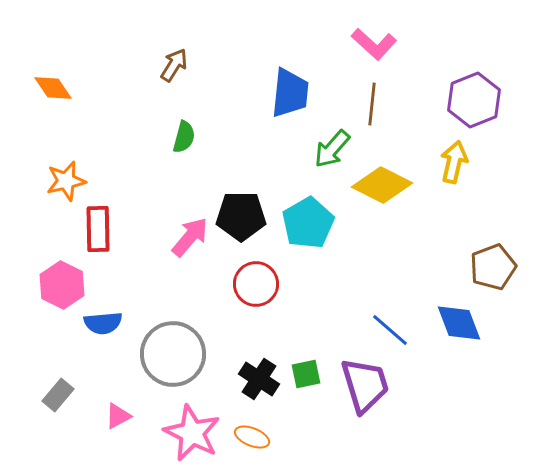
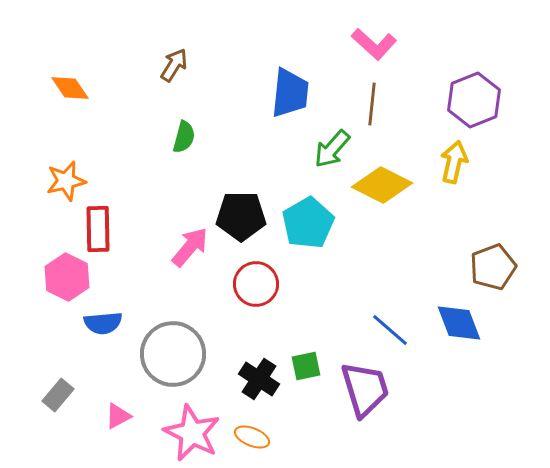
orange diamond: moved 17 px right
pink arrow: moved 10 px down
pink hexagon: moved 5 px right, 8 px up
green square: moved 8 px up
purple trapezoid: moved 4 px down
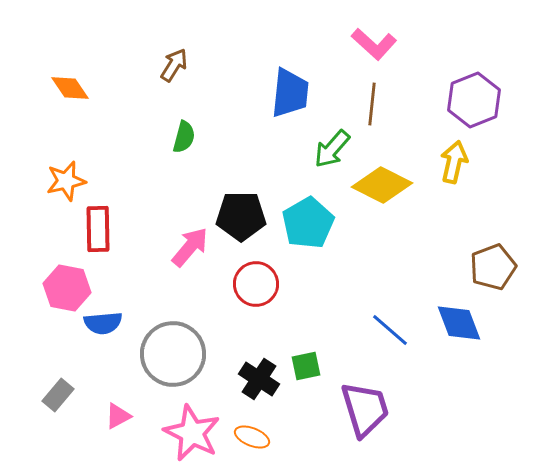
pink hexagon: moved 11 px down; rotated 15 degrees counterclockwise
purple trapezoid: moved 20 px down
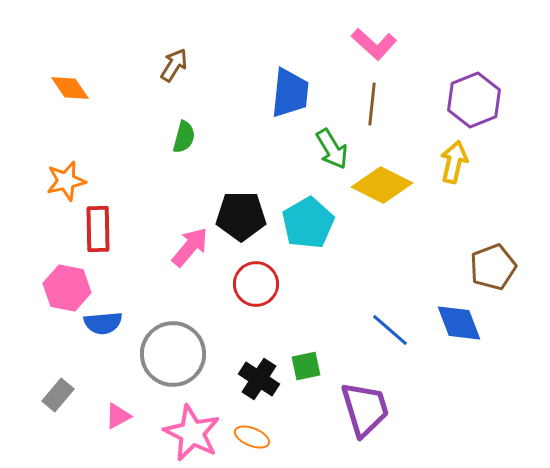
green arrow: rotated 72 degrees counterclockwise
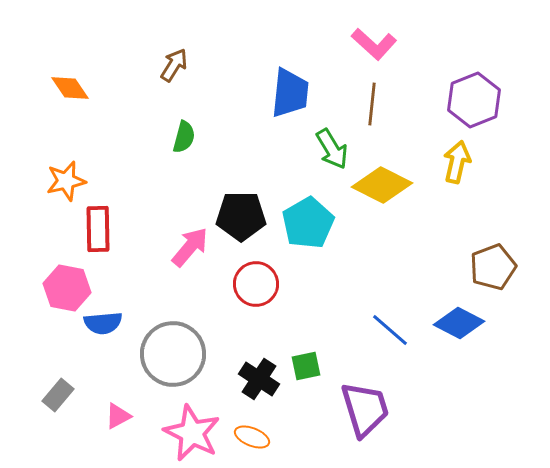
yellow arrow: moved 3 px right
blue diamond: rotated 42 degrees counterclockwise
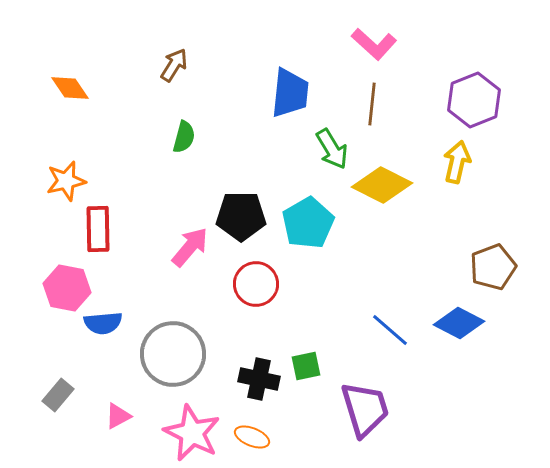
black cross: rotated 21 degrees counterclockwise
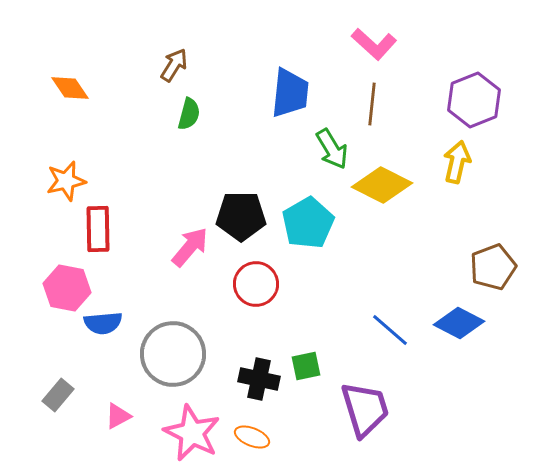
green semicircle: moved 5 px right, 23 px up
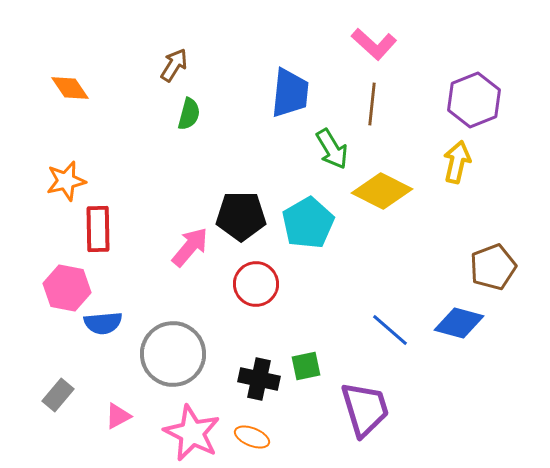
yellow diamond: moved 6 px down
blue diamond: rotated 12 degrees counterclockwise
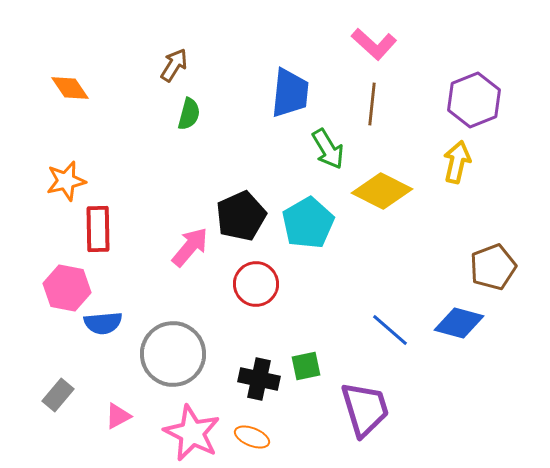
green arrow: moved 4 px left
black pentagon: rotated 24 degrees counterclockwise
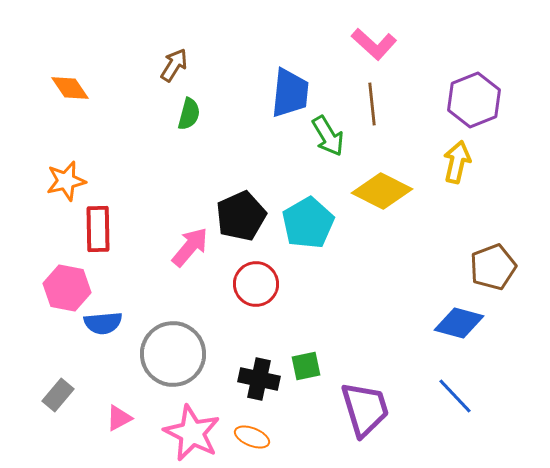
brown line: rotated 12 degrees counterclockwise
green arrow: moved 13 px up
blue line: moved 65 px right, 66 px down; rotated 6 degrees clockwise
pink triangle: moved 1 px right, 2 px down
